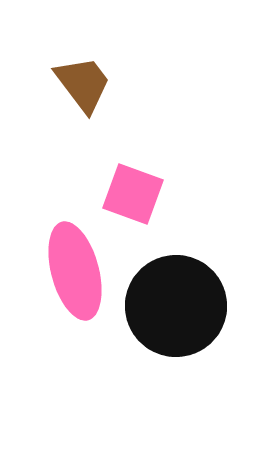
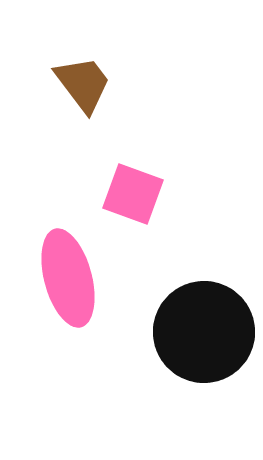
pink ellipse: moved 7 px left, 7 px down
black circle: moved 28 px right, 26 px down
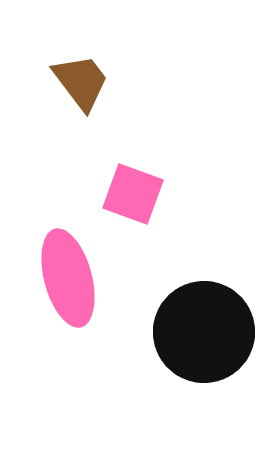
brown trapezoid: moved 2 px left, 2 px up
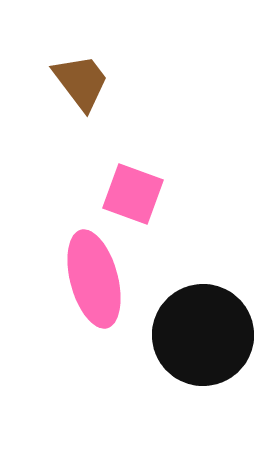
pink ellipse: moved 26 px right, 1 px down
black circle: moved 1 px left, 3 px down
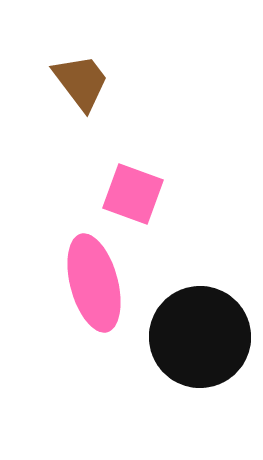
pink ellipse: moved 4 px down
black circle: moved 3 px left, 2 px down
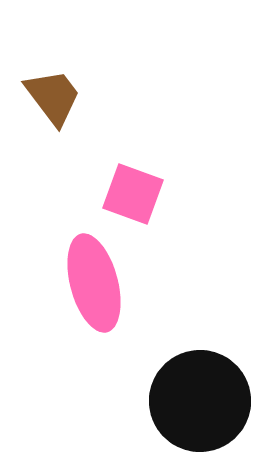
brown trapezoid: moved 28 px left, 15 px down
black circle: moved 64 px down
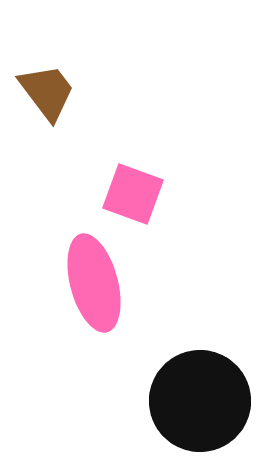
brown trapezoid: moved 6 px left, 5 px up
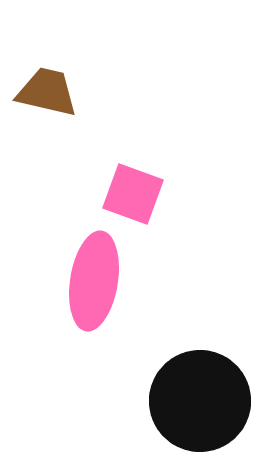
brown trapezoid: rotated 40 degrees counterclockwise
pink ellipse: moved 2 px up; rotated 24 degrees clockwise
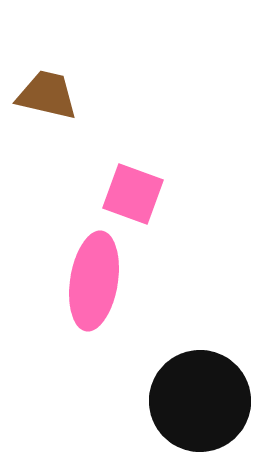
brown trapezoid: moved 3 px down
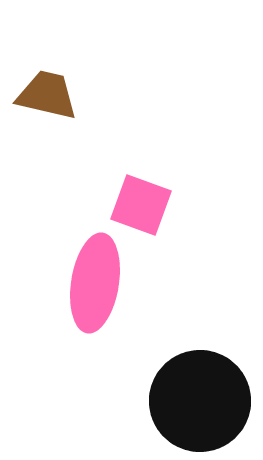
pink square: moved 8 px right, 11 px down
pink ellipse: moved 1 px right, 2 px down
